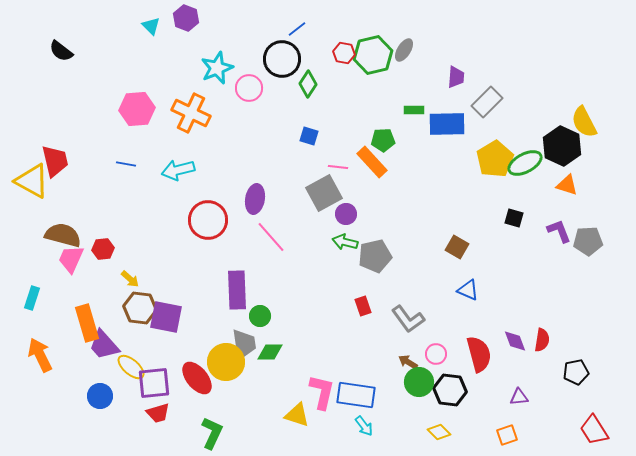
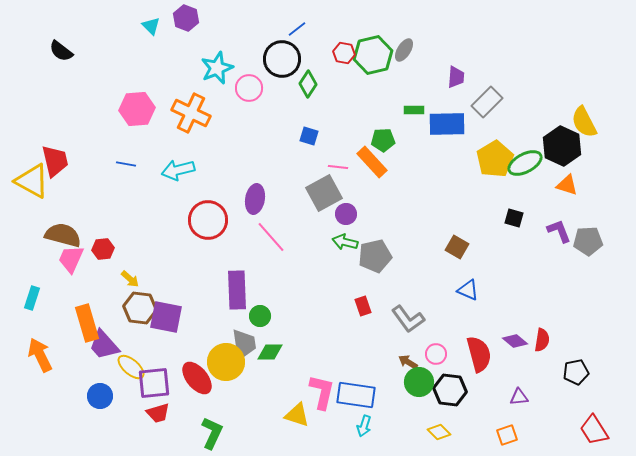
purple diamond at (515, 341): rotated 30 degrees counterclockwise
cyan arrow at (364, 426): rotated 55 degrees clockwise
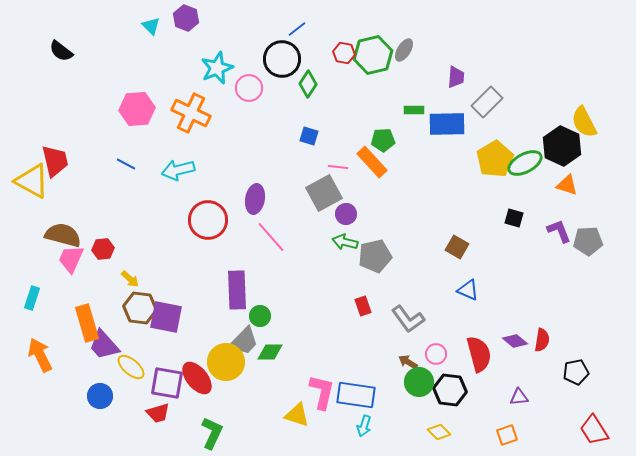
blue line at (126, 164): rotated 18 degrees clockwise
gray trapezoid at (244, 344): moved 3 px up; rotated 52 degrees clockwise
purple square at (154, 383): moved 13 px right; rotated 16 degrees clockwise
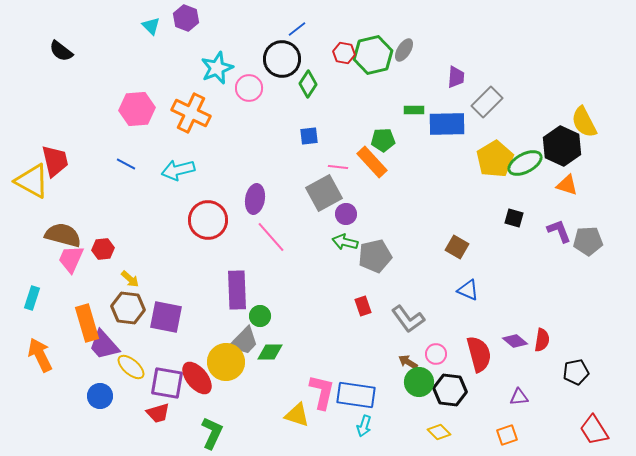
blue square at (309, 136): rotated 24 degrees counterclockwise
brown hexagon at (140, 308): moved 12 px left
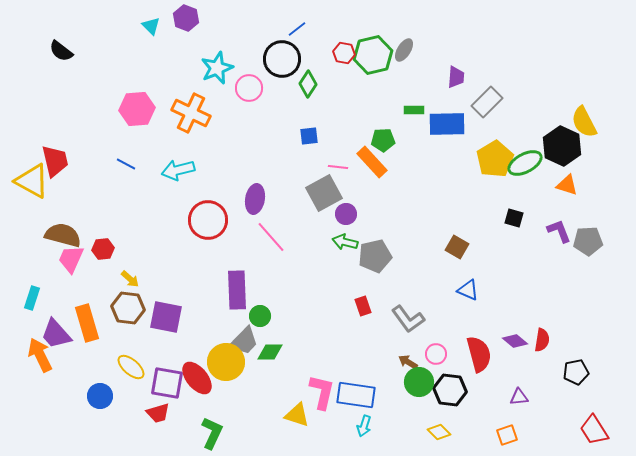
purple trapezoid at (104, 345): moved 48 px left, 11 px up
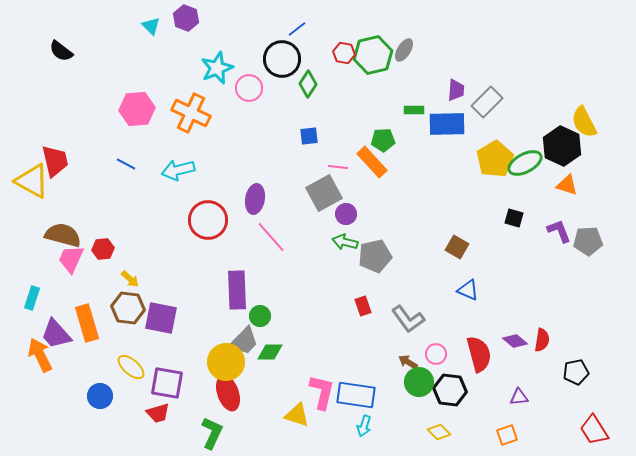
purple trapezoid at (456, 77): moved 13 px down
purple square at (166, 317): moved 5 px left, 1 px down
red ellipse at (197, 378): moved 31 px right, 15 px down; rotated 20 degrees clockwise
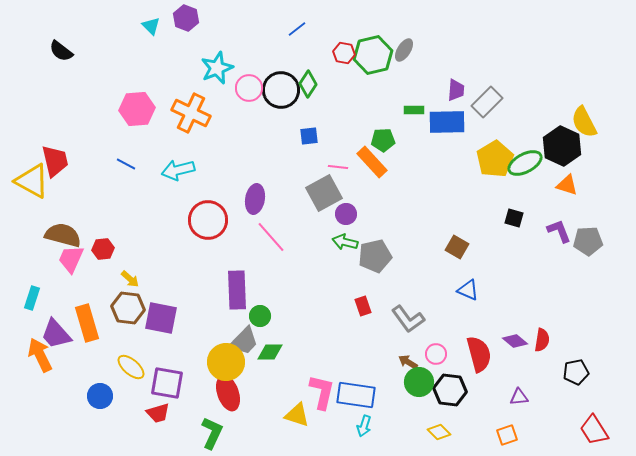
black circle at (282, 59): moved 1 px left, 31 px down
blue rectangle at (447, 124): moved 2 px up
